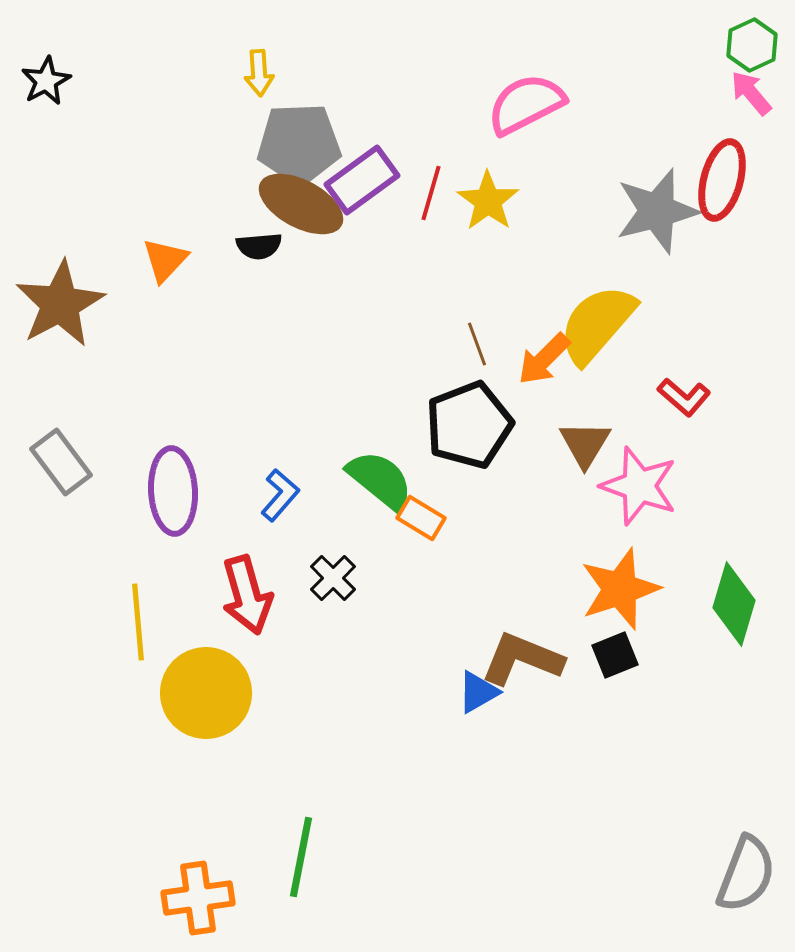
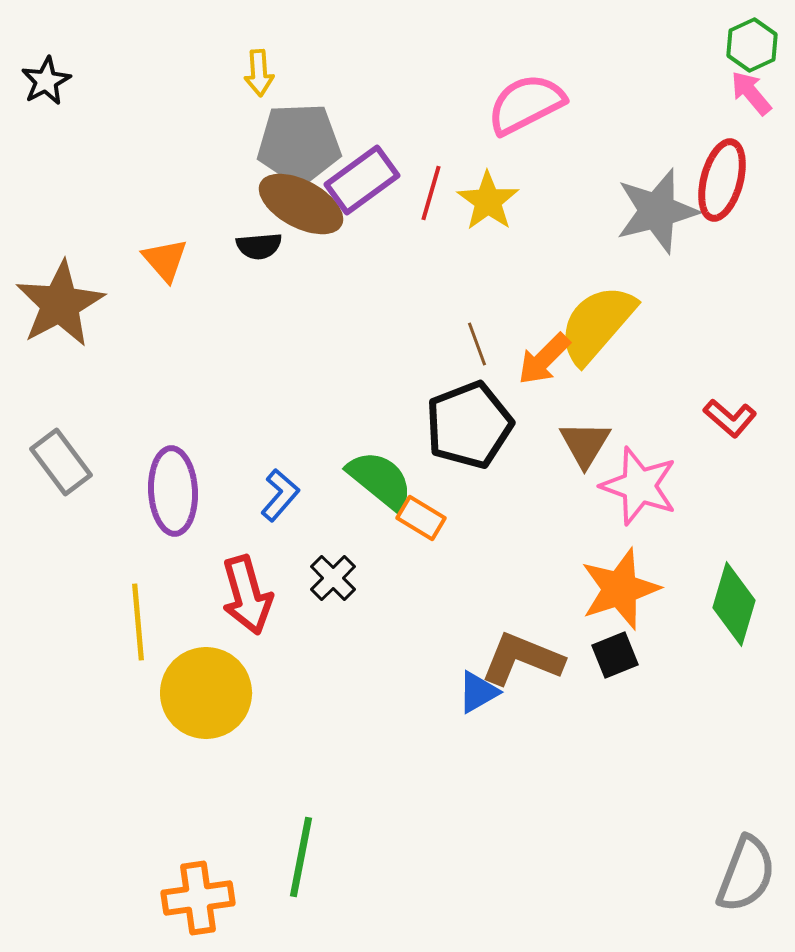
orange triangle: rotated 24 degrees counterclockwise
red L-shape: moved 46 px right, 21 px down
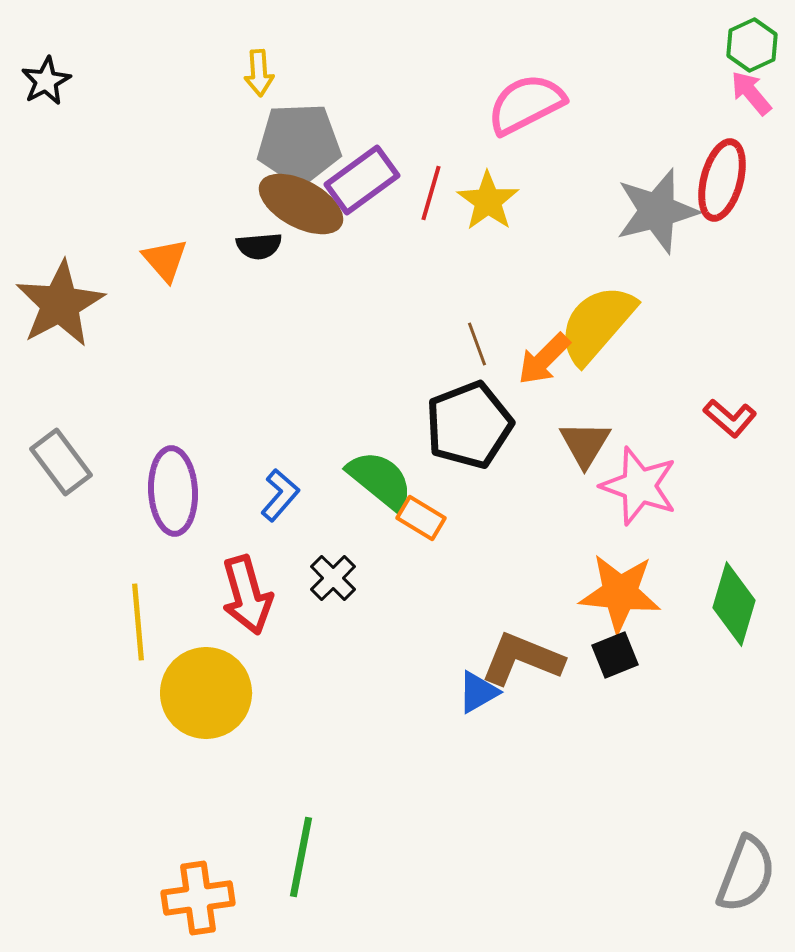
orange star: moved 4 px down; rotated 24 degrees clockwise
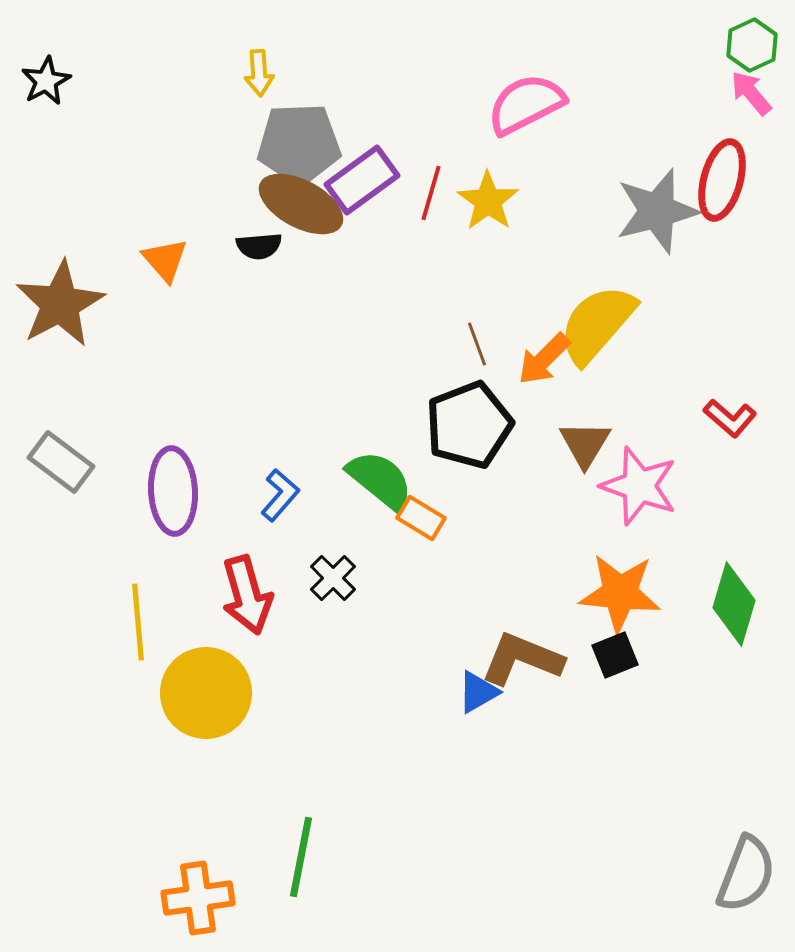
gray rectangle: rotated 16 degrees counterclockwise
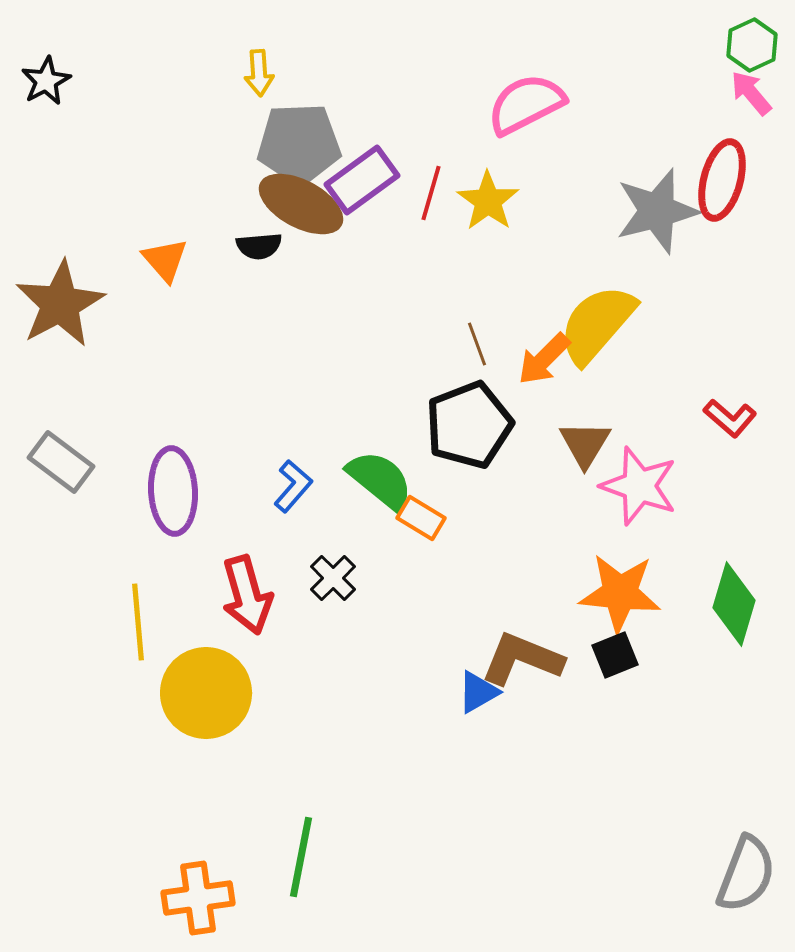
blue L-shape: moved 13 px right, 9 px up
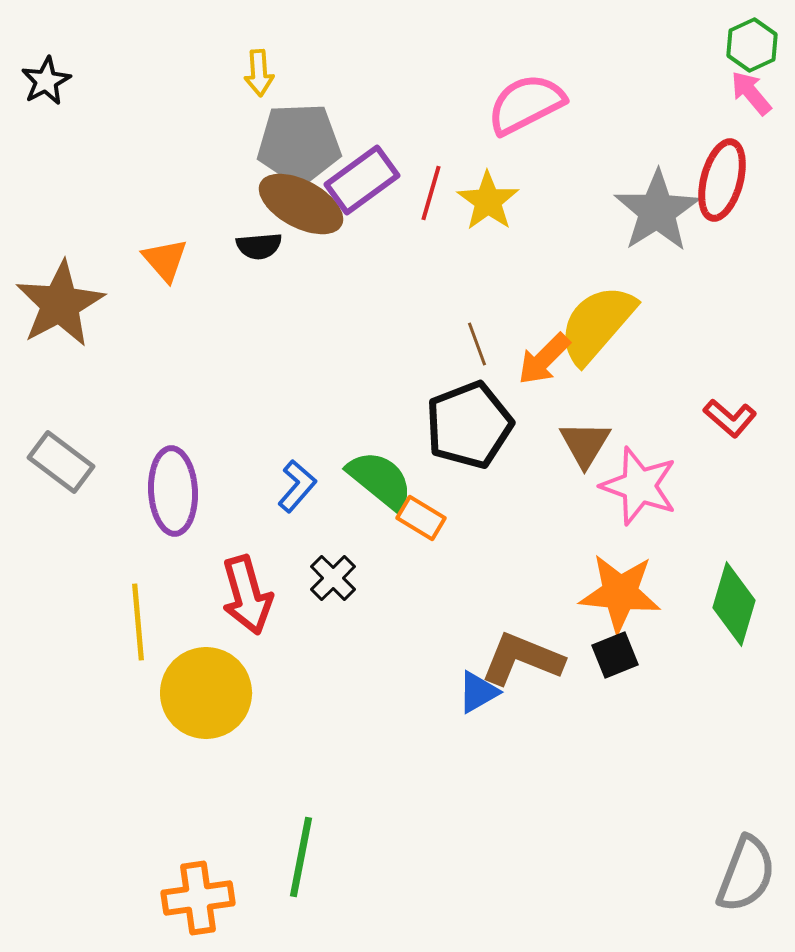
gray star: rotated 18 degrees counterclockwise
blue L-shape: moved 4 px right
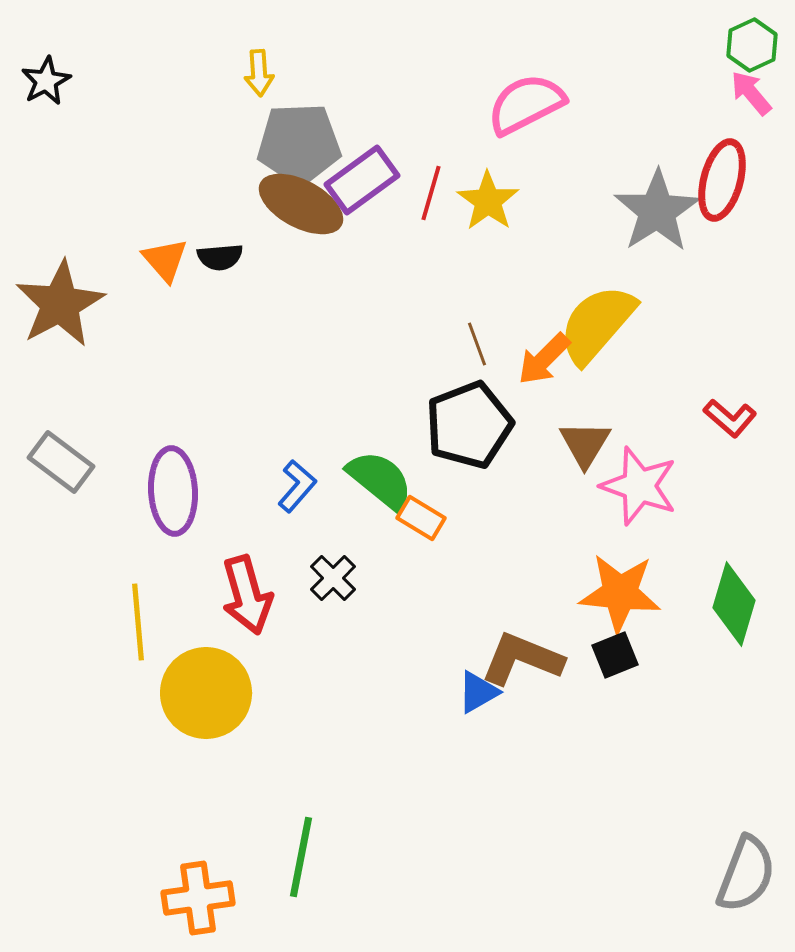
black semicircle: moved 39 px left, 11 px down
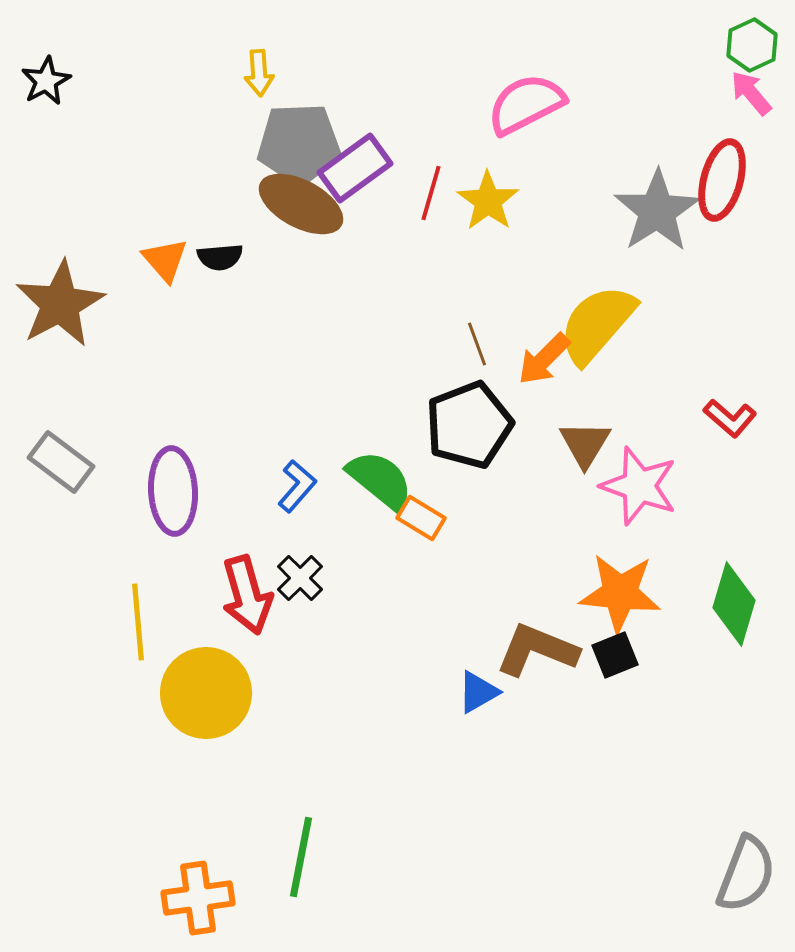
purple rectangle: moved 7 px left, 12 px up
black cross: moved 33 px left
brown L-shape: moved 15 px right, 9 px up
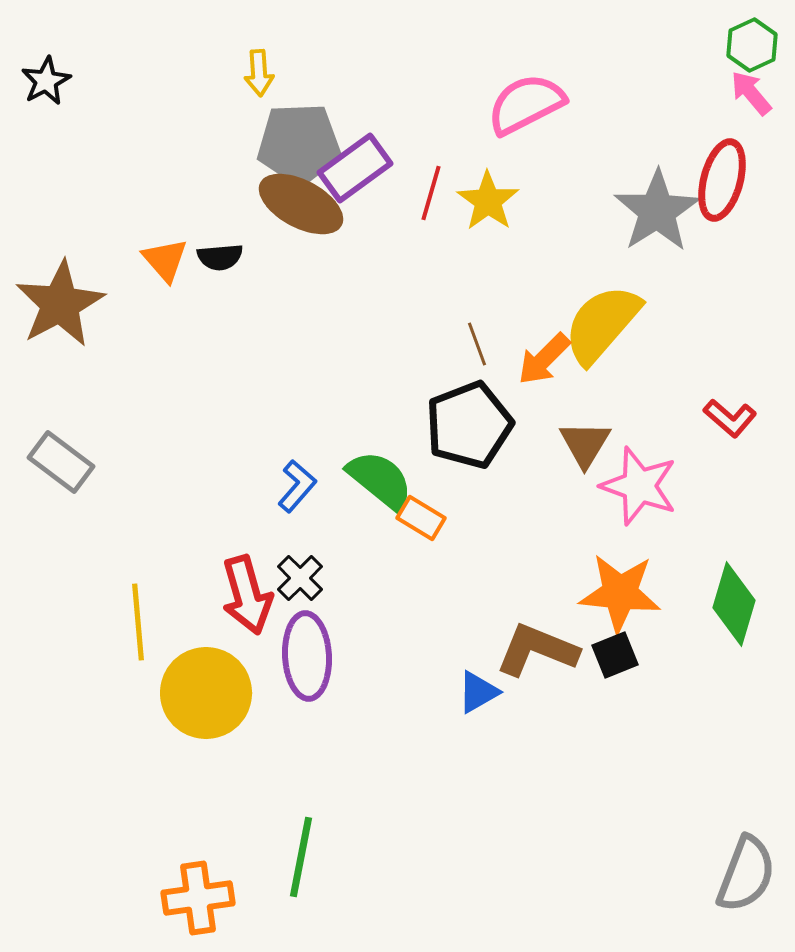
yellow semicircle: moved 5 px right
purple ellipse: moved 134 px right, 165 px down
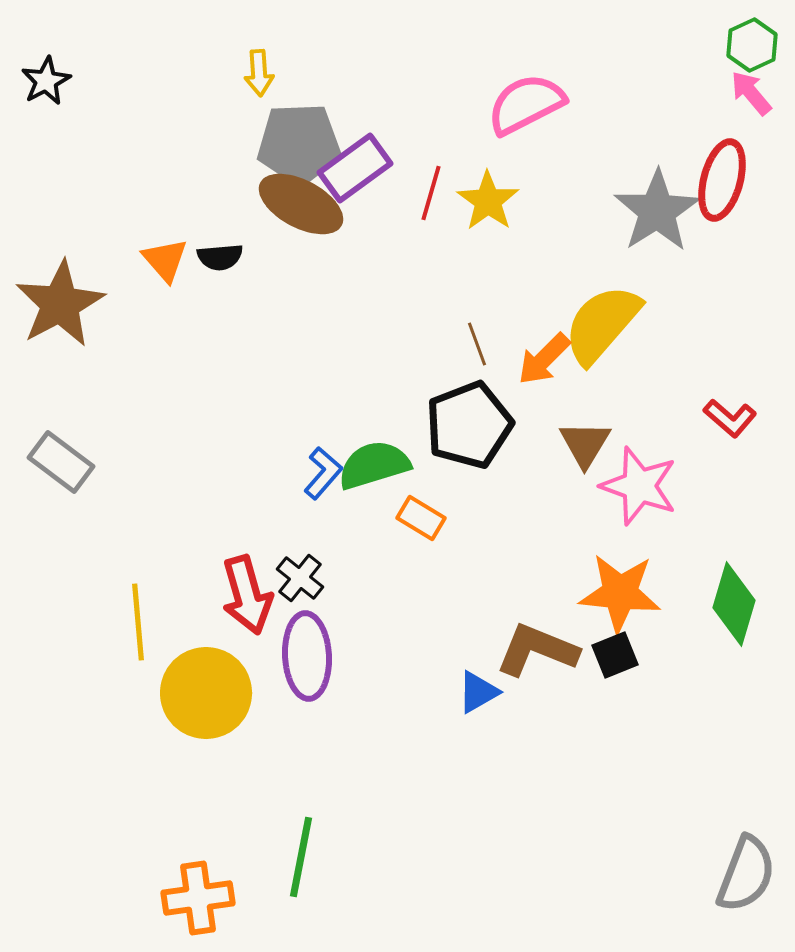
green semicircle: moved 6 px left, 15 px up; rotated 56 degrees counterclockwise
blue L-shape: moved 26 px right, 13 px up
black cross: rotated 6 degrees counterclockwise
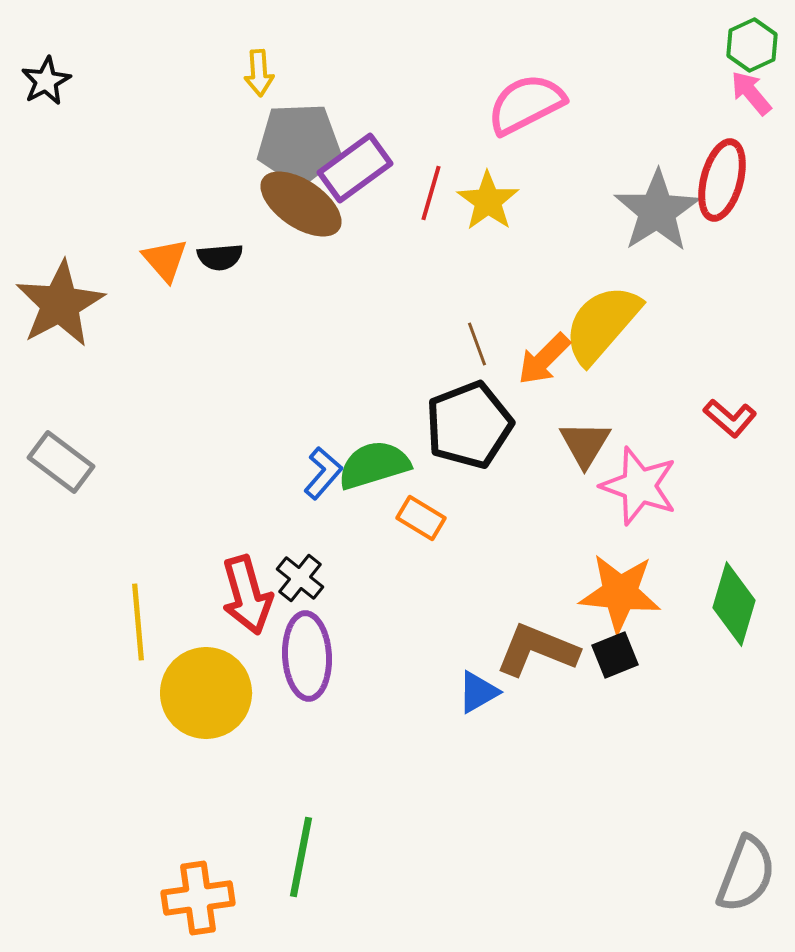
brown ellipse: rotated 6 degrees clockwise
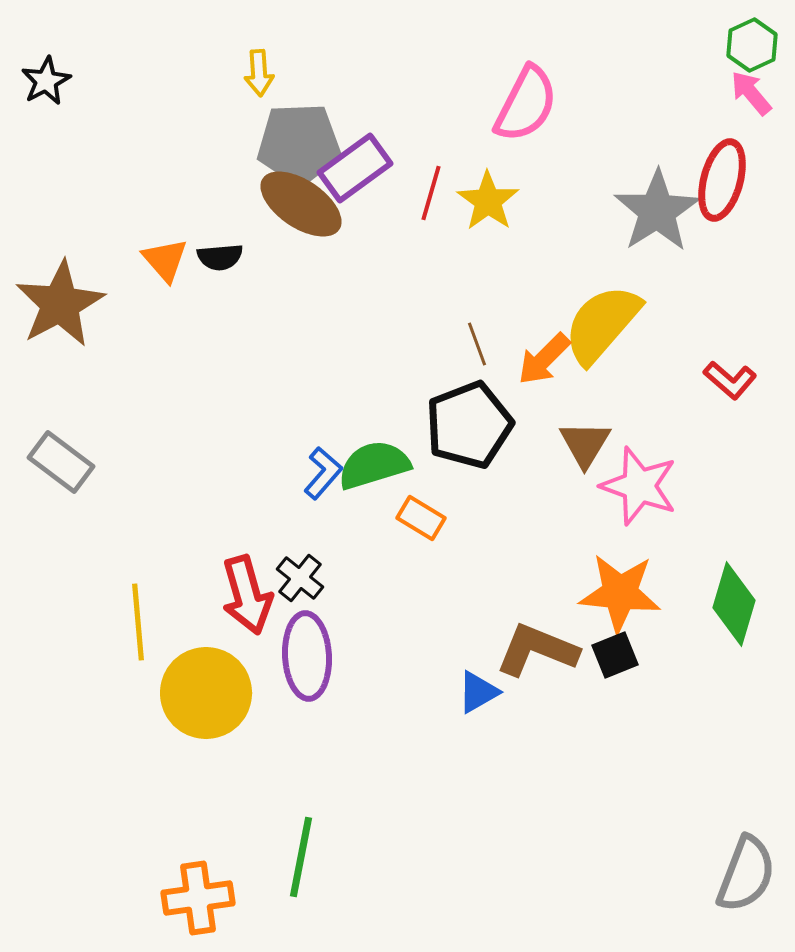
pink semicircle: rotated 144 degrees clockwise
red L-shape: moved 38 px up
